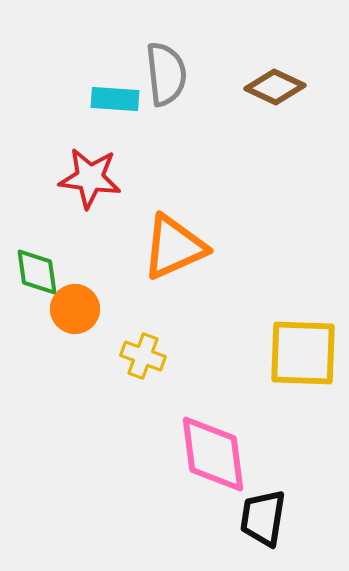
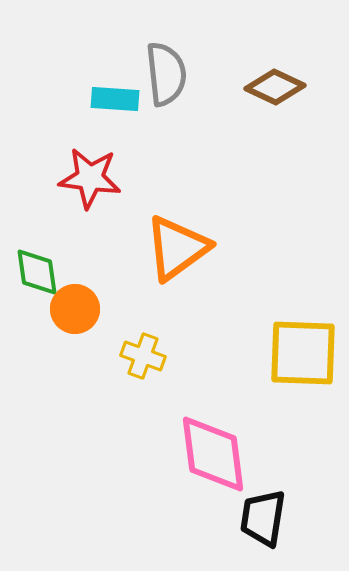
orange triangle: moved 3 px right, 1 px down; rotated 12 degrees counterclockwise
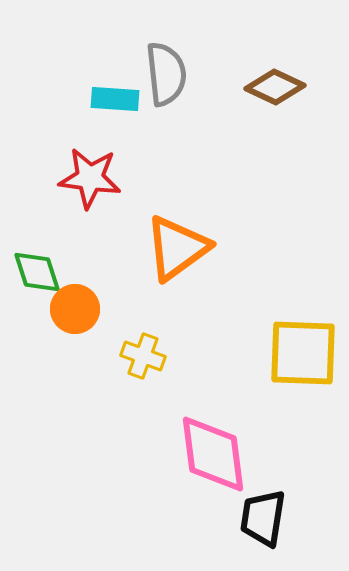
green diamond: rotated 10 degrees counterclockwise
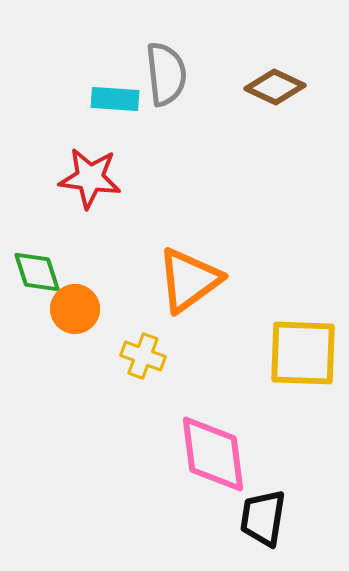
orange triangle: moved 12 px right, 32 px down
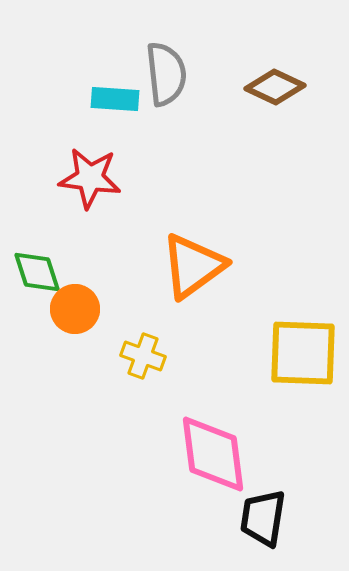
orange triangle: moved 4 px right, 14 px up
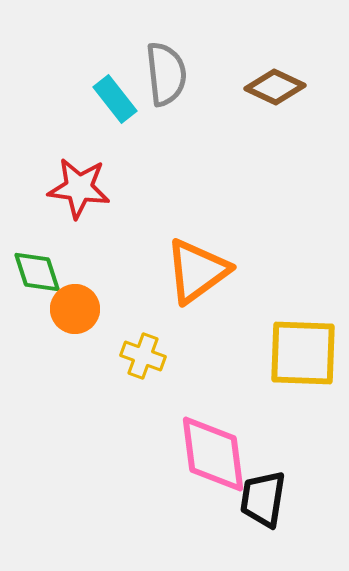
cyan rectangle: rotated 48 degrees clockwise
red star: moved 11 px left, 10 px down
orange triangle: moved 4 px right, 5 px down
black trapezoid: moved 19 px up
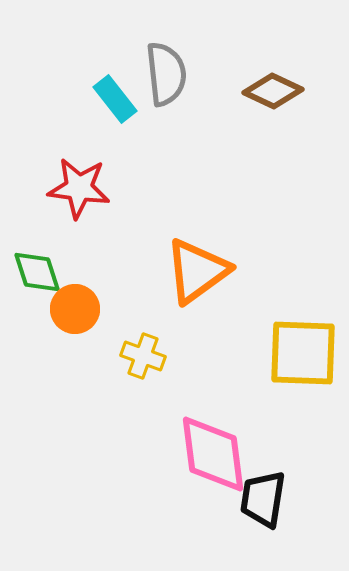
brown diamond: moved 2 px left, 4 px down
